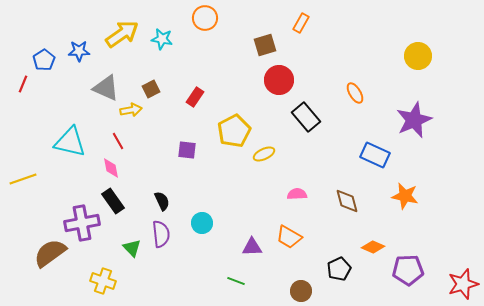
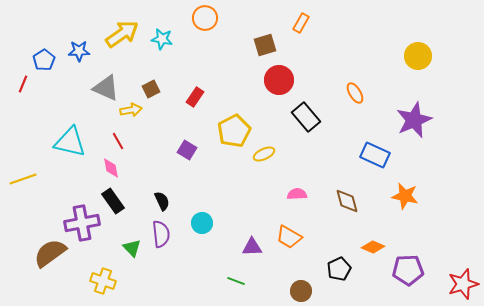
purple square at (187, 150): rotated 24 degrees clockwise
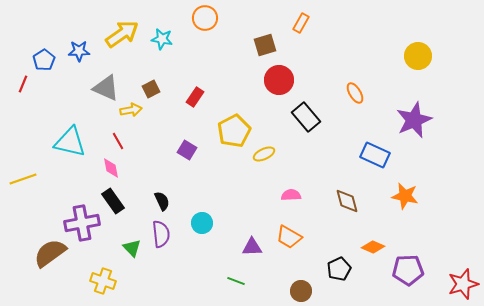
pink semicircle at (297, 194): moved 6 px left, 1 px down
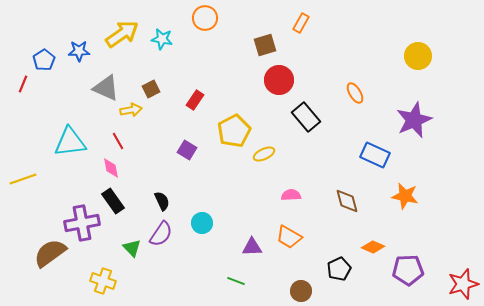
red rectangle at (195, 97): moved 3 px down
cyan triangle at (70, 142): rotated 20 degrees counterclockwise
purple semicircle at (161, 234): rotated 40 degrees clockwise
